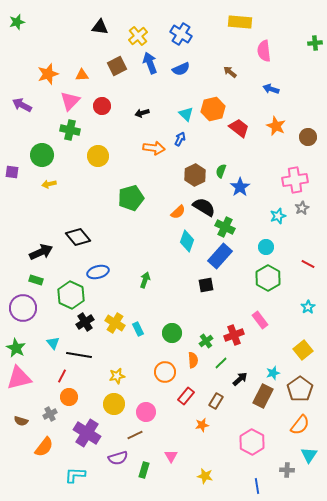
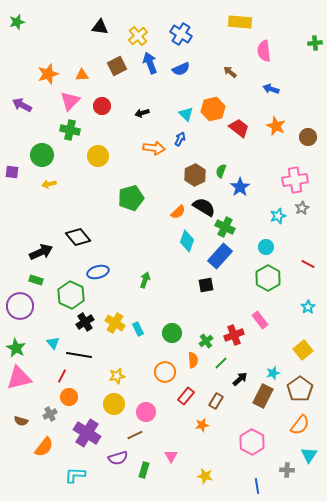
purple circle at (23, 308): moved 3 px left, 2 px up
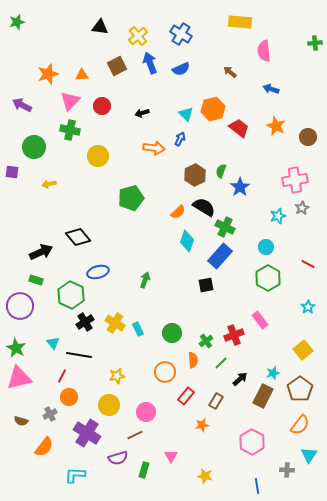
green circle at (42, 155): moved 8 px left, 8 px up
yellow circle at (114, 404): moved 5 px left, 1 px down
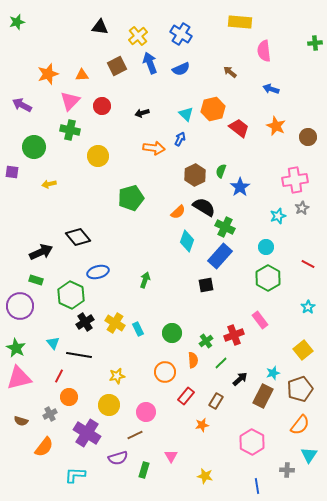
red line at (62, 376): moved 3 px left
brown pentagon at (300, 389): rotated 15 degrees clockwise
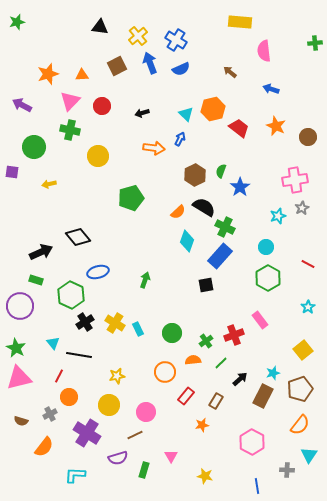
blue cross at (181, 34): moved 5 px left, 6 px down
orange semicircle at (193, 360): rotated 91 degrees counterclockwise
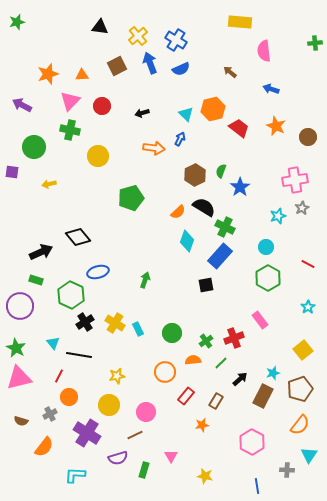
red cross at (234, 335): moved 3 px down
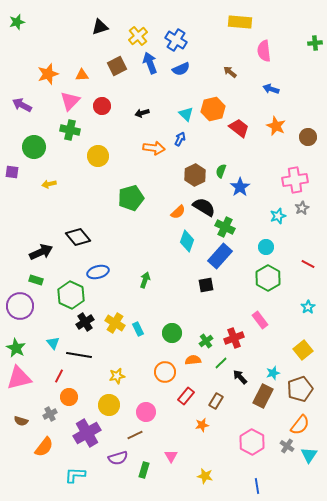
black triangle at (100, 27): rotated 24 degrees counterclockwise
black arrow at (240, 379): moved 2 px up; rotated 91 degrees counterclockwise
purple cross at (87, 433): rotated 28 degrees clockwise
gray cross at (287, 470): moved 24 px up; rotated 32 degrees clockwise
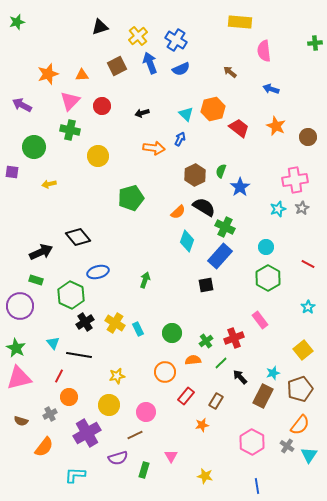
cyan star at (278, 216): moved 7 px up
